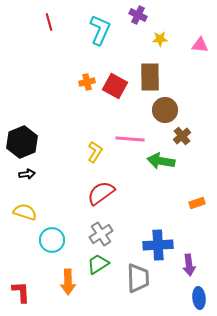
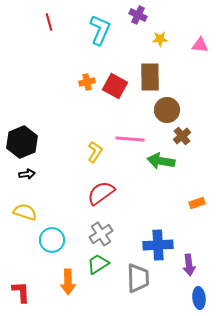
brown circle: moved 2 px right
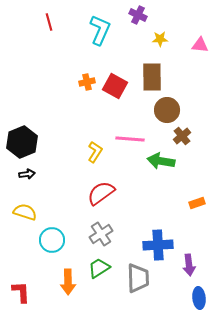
brown rectangle: moved 2 px right
green trapezoid: moved 1 px right, 4 px down
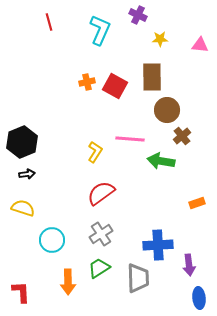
yellow semicircle: moved 2 px left, 4 px up
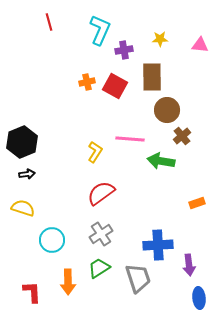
purple cross: moved 14 px left, 35 px down; rotated 36 degrees counterclockwise
gray trapezoid: rotated 16 degrees counterclockwise
red L-shape: moved 11 px right
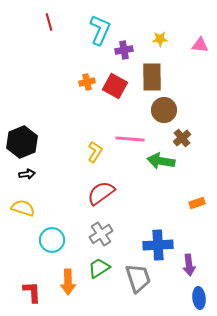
brown circle: moved 3 px left
brown cross: moved 2 px down
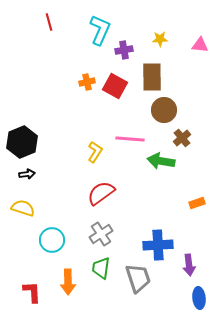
green trapezoid: moved 2 px right; rotated 50 degrees counterclockwise
